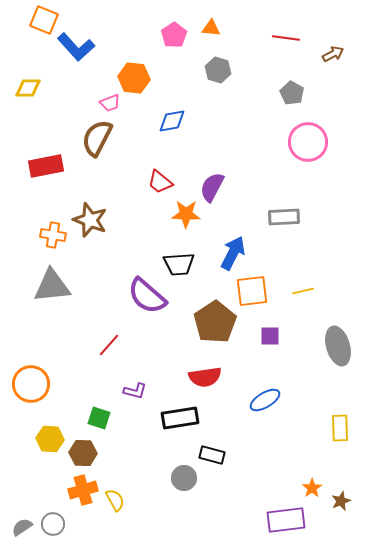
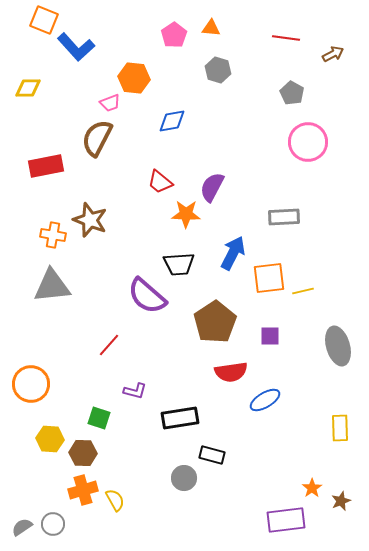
orange square at (252, 291): moved 17 px right, 13 px up
red semicircle at (205, 377): moved 26 px right, 5 px up
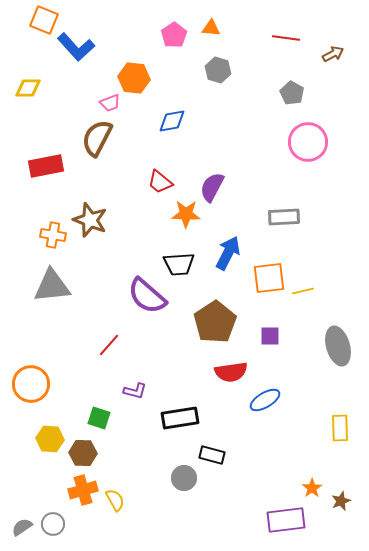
blue arrow at (233, 253): moved 5 px left
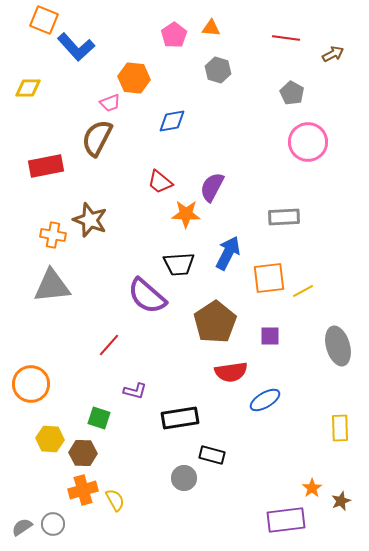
yellow line at (303, 291): rotated 15 degrees counterclockwise
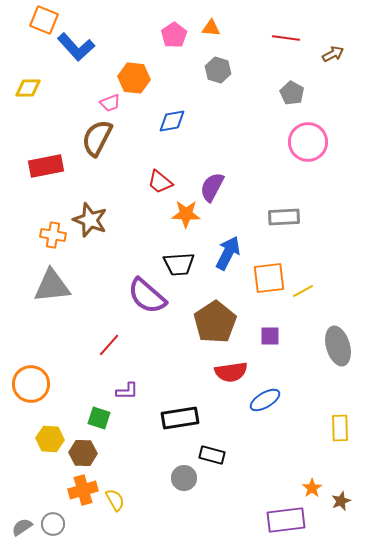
purple L-shape at (135, 391): moved 8 px left; rotated 15 degrees counterclockwise
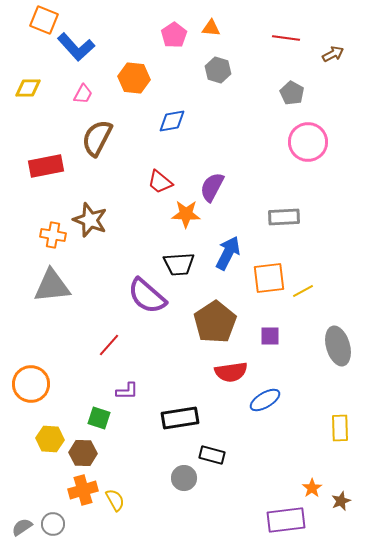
pink trapezoid at (110, 103): moved 27 px left, 9 px up; rotated 40 degrees counterclockwise
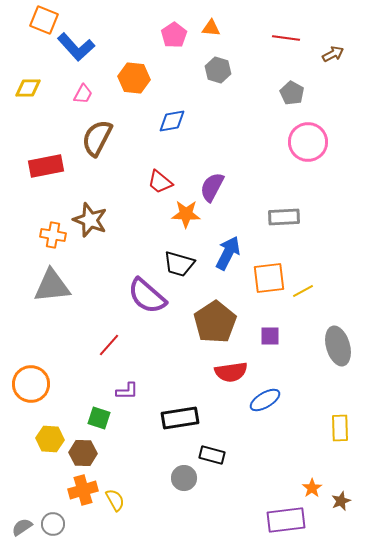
black trapezoid at (179, 264): rotated 20 degrees clockwise
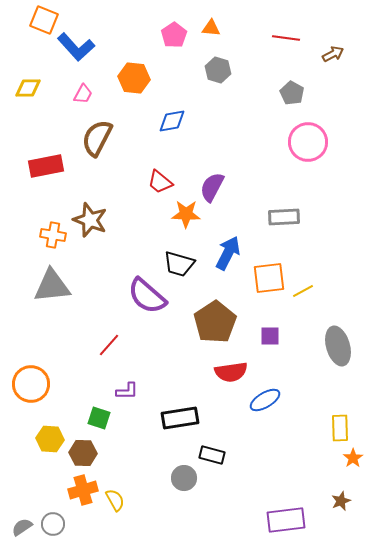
orange star at (312, 488): moved 41 px right, 30 px up
